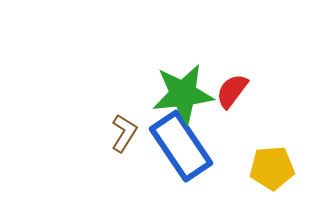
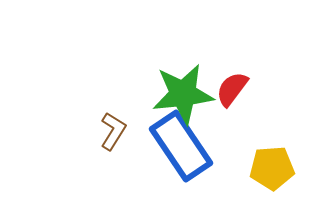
red semicircle: moved 2 px up
brown L-shape: moved 11 px left, 2 px up
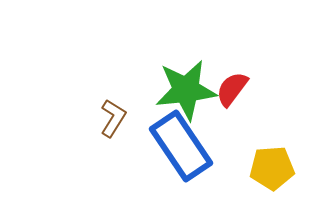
green star: moved 3 px right, 4 px up
brown L-shape: moved 13 px up
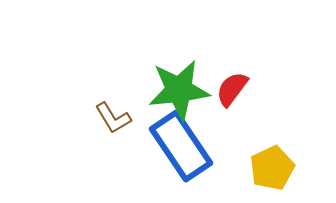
green star: moved 7 px left
brown L-shape: rotated 117 degrees clockwise
yellow pentagon: rotated 21 degrees counterclockwise
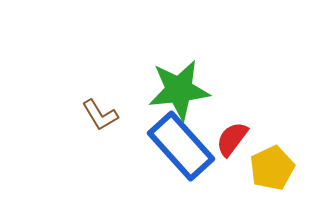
red semicircle: moved 50 px down
brown L-shape: moved 13 px left, 3 px up
blue rectangle: rotated 8 degrees counterclockwise
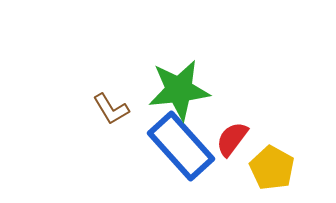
brown L-shape: moved 11 px right, 6 px up
yellow pentagon: rotated 18 degrees counterclockwise
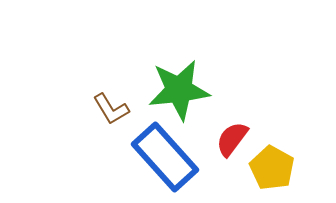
blue rectangle: moved 16 px left, 11 px down
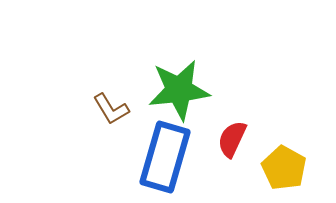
red semicircle: rotated 12 degrees counterclockwise
blue rectangle: rotated 58 degrees clockwise
yellow pentagon: moved 12 px right
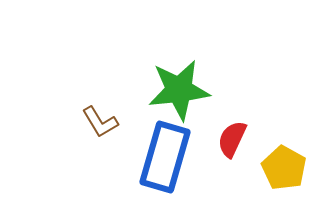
brown L-shape: moved 11 px left, 13 px down
